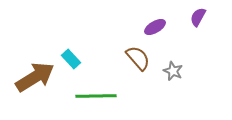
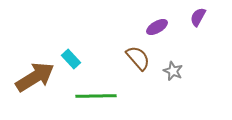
purple ellipse: moved 2 px right
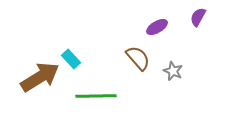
brown arrow: moved 5 px right
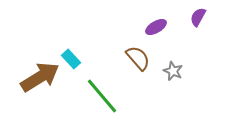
purple ellipse: moved 1 px left
green line: moved 6 px right; rotated 51 degrees clockwise
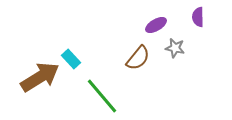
purple semicircle: rotated 30 degrees counterclockwise
purple ellipse: moved 2 px up
brown semicircle: rotated 80 degrees clockwise
gray star: moved 2 px right, 23 px up; rotated 12 degrees counterclockwise
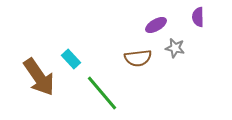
brown semicircle: rotated 44 degrees clockwise
brown arrow: moved 1 px left; rotated 87 degrees clockwise
green line: moved 3 px up
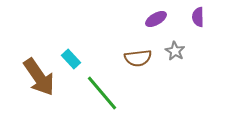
purple ellipse: moved 6 px up
gray star: moved 3 px down; rotated 18 degrees clockwise
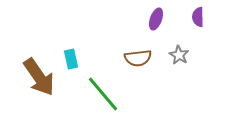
purple ellipse: rotated 40 degrees counterclockwise
gray star: moved 4 px right, 4 px down
cyan rectangle: rotated 30 degrees clockwise
green line: moved 1 px right, 1 px down
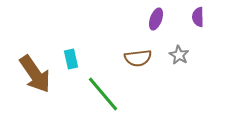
brown arrow: moved 4 px left, 3 px up
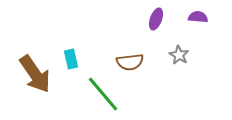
purple semicircle: rotated 96 degrees clockwise
brown semicircle: moved 8 px left, 4 px down
